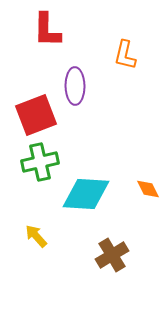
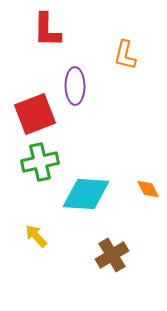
red square: moved 1 px left, 1 px up
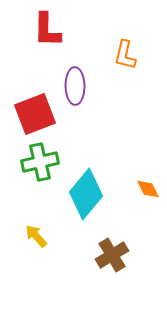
cyan diamond: rotated 54 degrees counterclockwise
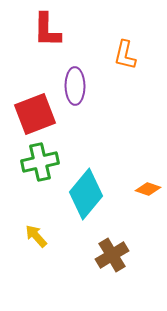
orange diamond: rotated 45 degrees counterclockwise
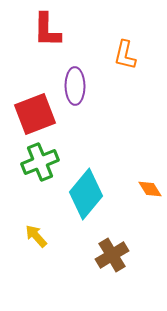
green cross: rotated 9 degrees counterclockwise
orange diamond: moved 2 px right; rotated 40 degrees clockwise
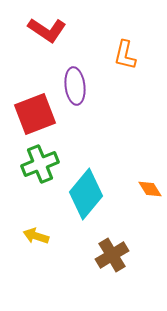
red L-shape: rotated 57 degrees counterclockwise
purple ellipse: rotated 6 degrees counterclockwise
green cross: moved 2 px down
yellow arrow: rotated 30 degrees counterclockwise
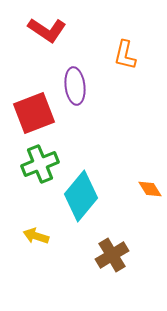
red square: moved 1 px left, 1 px up
cyan diamond: moved 5 px left, 2 px down
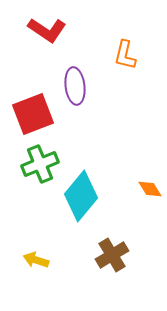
red square: moved 1 px left, 1 px down
yellow arrow: moved 24 px down
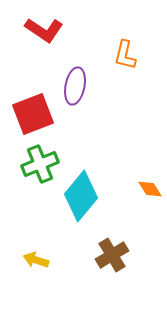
red L-shape: moved 3 px left
purple ellipse: rotated 18 degrees clockwise
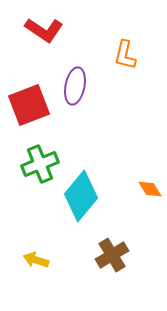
red square: moved 4 px left, 9 px up
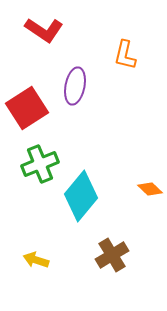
red square: moved 2 px left, 3 px down; rotated 12 degrees counterclockwise
orange diamond: rotated 15 degrees counterclockwise
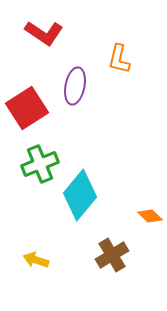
red L-shape: moved 3 px down
orange L-shape: moved 6 px left, 4 px down
orange diamond: moved 27 px down
cyan diamond: moved 1 px left, 1 px up
